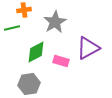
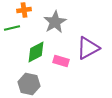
gray hexagon: rotated 20 degrees clockwise
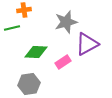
gray star: moved 11 px right; rotated 15 degrees clockwise
purple triangle: moved 1 px left, 4 px up
green diamond: rotated 30 degrees clockwise
pink rectangle: moved 2 px right, 1 px down; rotated 49 degrees counterclockwise
gray hexagon: rotated 20 degrees counterclockwise
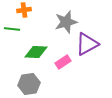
green line: moved 1 px down; rotated 21 degrees clockwise
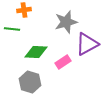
gray hexagon: moved 1 px right, 2 px up; rotated 25 degrees clockwise
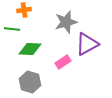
green diamond: moved 6 px left, 3 px up
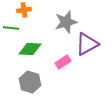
green line: moved 1 px left, 1 px up
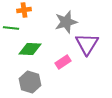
purple triangle: rotated 30 degrees counterclockwise
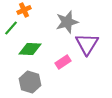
orange cross: rotated 16 degrees counterclockwise
gray star: moved 1 px right
green line: rotated 56 degrees counterclockwise
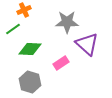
gray star: rotated 15 degrees clockwise
green line: moved 2 px right, 1 px down; rotated 14 degrees clockwise
purple triangle: rotated 20 degrees counterclockwise
pink rectangle: moved 2 px left, 1 px down
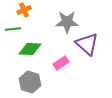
green line: rotated 28 degrees clockwise
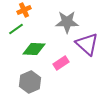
green line: moved 3 px right; rotated 28 degrees counterclockwise
green diamond: moved 4 px right
gray hexagon: rotated 20 degrees clockwise
